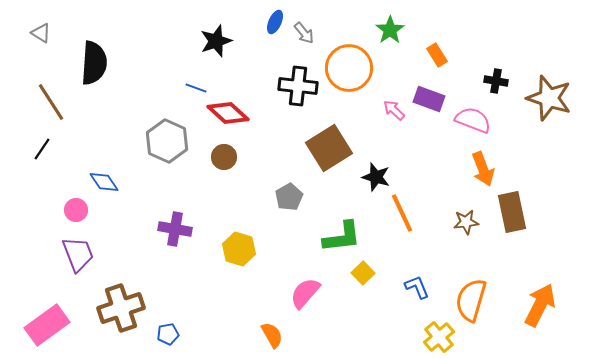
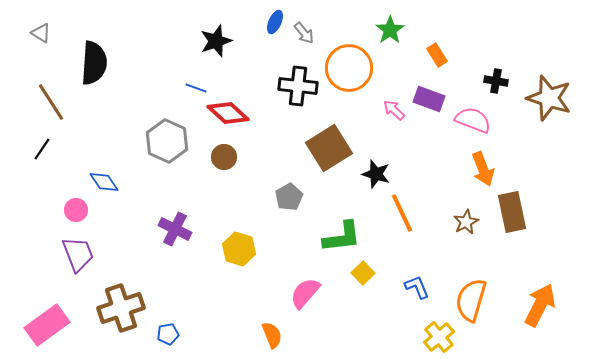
black star at (376, 177): moved 3 px up
brown star at (466, 222): rotated 20 degrees counterclockwise
purple cross at (175, 229): rotated 16 degrees clockwise
orange semicircle at (272, 335): rotated 8 degrees clockwise
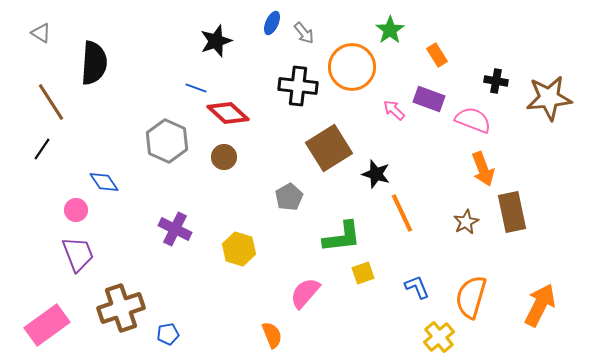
blue ellipse at (275, 22): moved 3 px left, 1 px down
orange circle at (349, 68): moved 3 px right, 1 px up
brown star at (549, 98): rotated 24 degrees counterclockwise
yellow square at (363, 273): rotated 25 degrees clockwise
orange semicircle at (471, 300): moved 3 px up
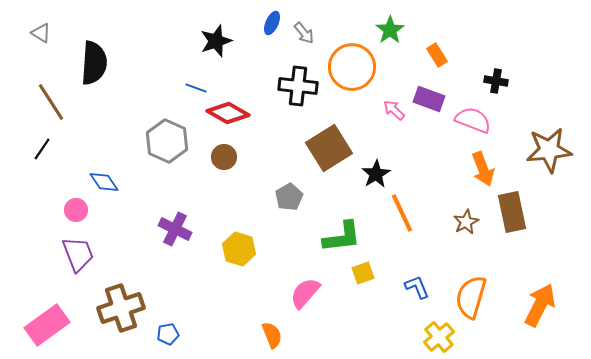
brown star at (549, 98): moved 52 px down
red diamond at (228, 113): rotated 12 degrees counterclockwise
black star at (376, 174): rotated 24 degrees clockwise
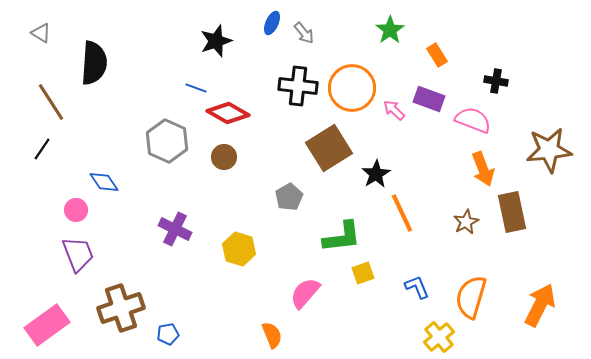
orange circle at (352, 67): moved 21 px down
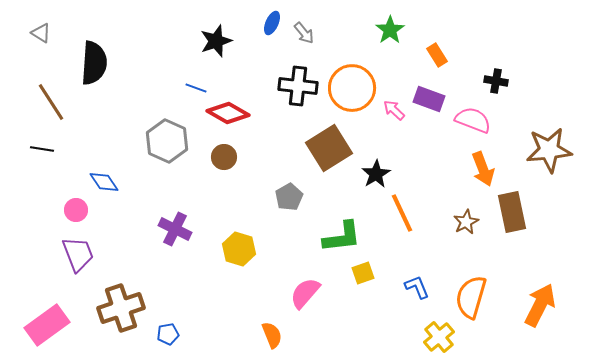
black line at (42, 149): rotated 65 degrees clockwise
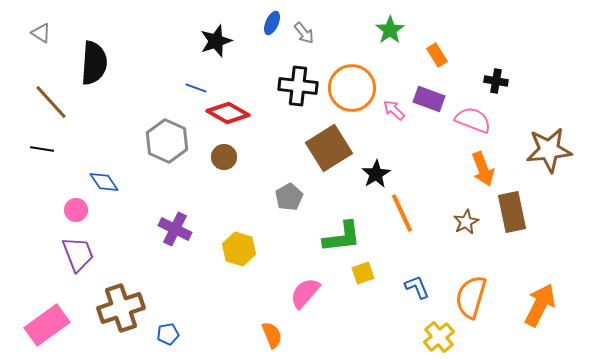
brown line at (51, 102): rotated 9 degrees counterclockwise
